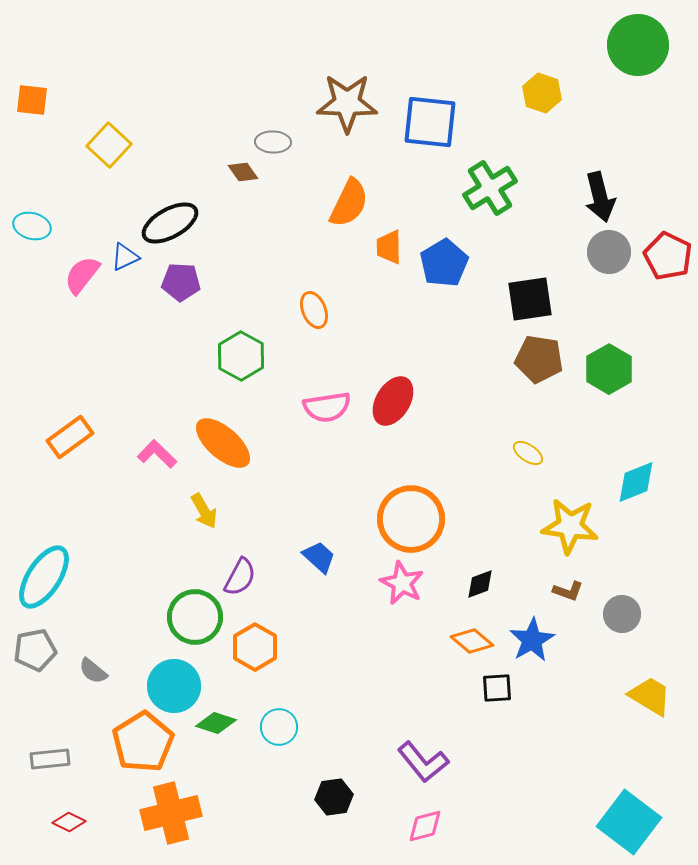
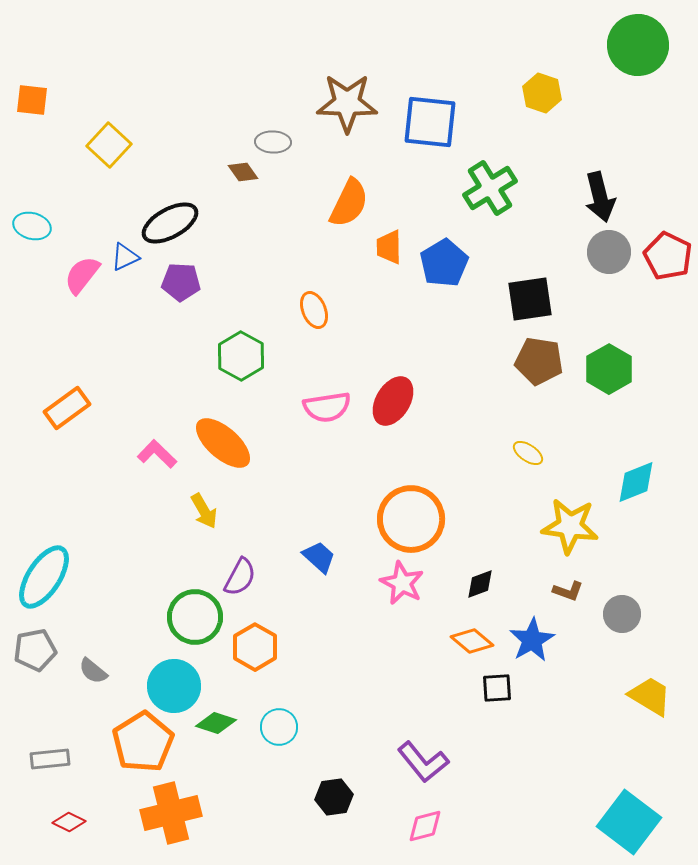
brown pentagon at (539, 359): moved 2 px down
orange rectangle at (70, 437): moved 3 px left, 29 px up
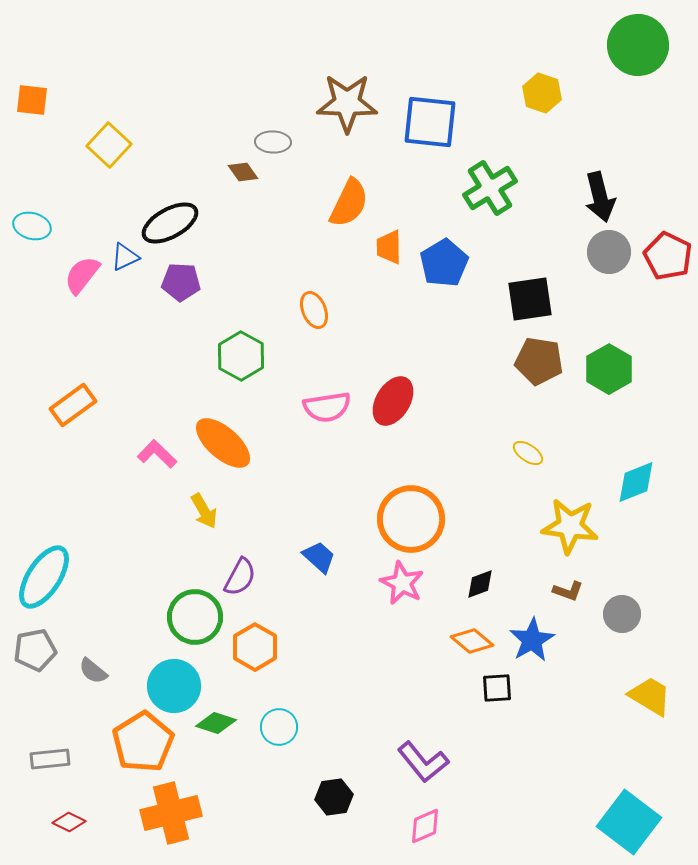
orange rectangle at (67, 408): moved 6 px right, 3 px up
pink diamond at (425, 826): rotated 9 degrees counterclockwise
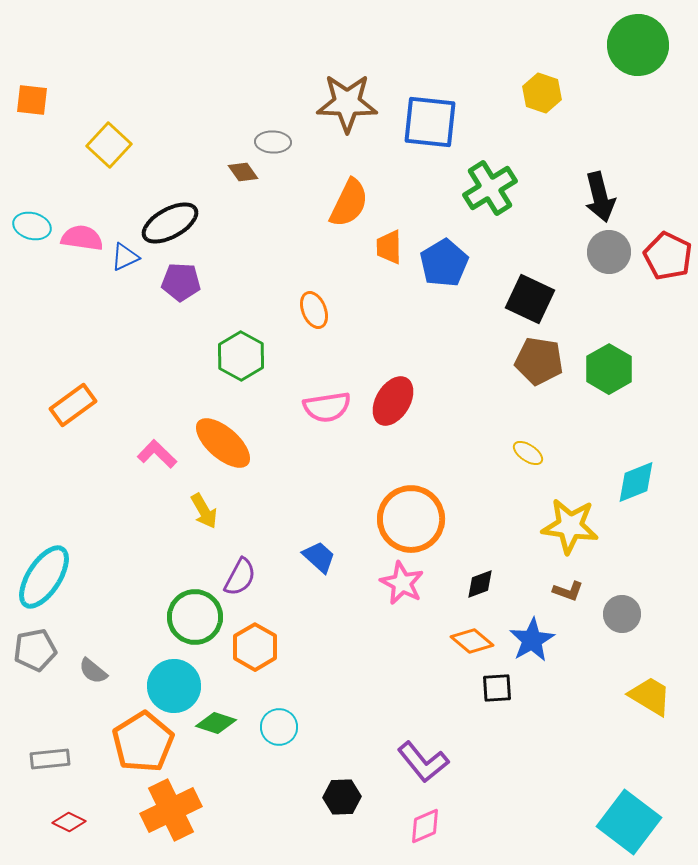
pink semicircle at (82, 275): moved 37 px up; rotated 60 degrees clockwise
black square at (530, 299): rotated 33 degrees clockwise
black hexagon at (334, 797): moved 8 px right; rotated 6 degrees clockwise
orange cross at (171, 813): moved 3 px up; rotated 12 degrees counterclockwise
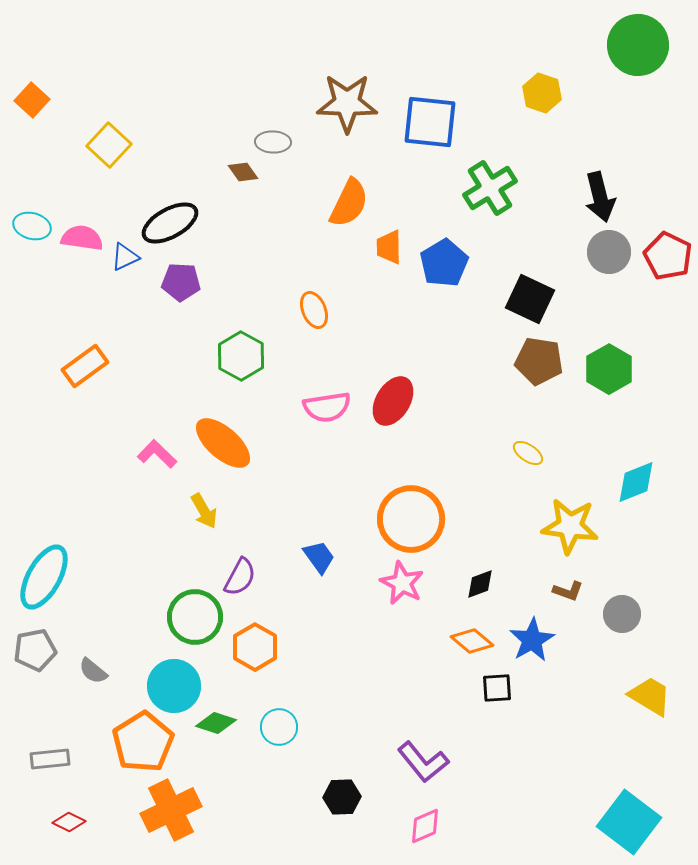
orange square at (32, 100): rotated 36 degrees clockwise
orange rectangle at (73, 405): moved 12 px right, 39 px up
blue trapezoid at (319, 557): rotated 12 degrees clockwise
cyan ellipse at (44, 577): rotated 4 degrees counterclockwise
